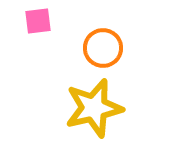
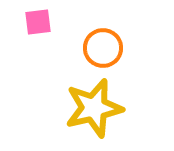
pink square: moved 1 px down
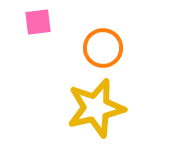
yellow star: moved 2 px right
